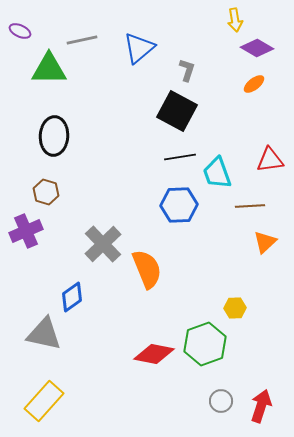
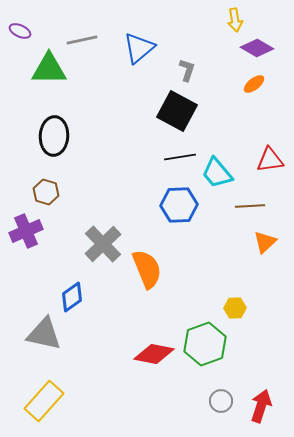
cyan trapezoid: rotated 20 degrees counterclockwise
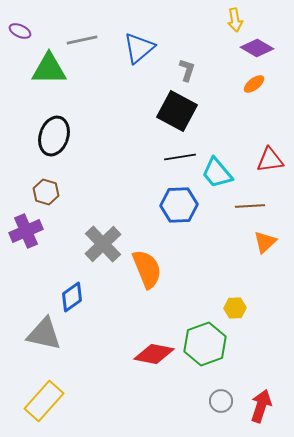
black ellipse: rotated 15 degrees clockwise
